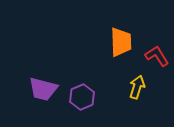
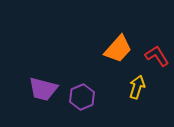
orange trapezoid: moved 3 px left, 7 px down; rotated 44 degrees clockwise
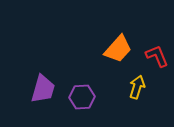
red L-shape: rotated 10 degrees clockwise
purple trapezoid: rotated 88 degrees counterclockwise
purple hexagon: rotated 20 degrees clockwise
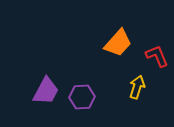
orange trapezoid: moved 6 px up
purple trapezoid: moved 3 px right, 2 px down; rotated 12 degrees clockwise
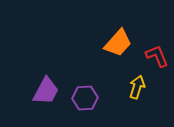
purple hexagon: moved 3 px right, 1 px down
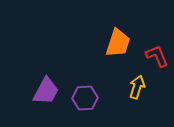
orange trapezoid: rotated 24 degrees counterclockwise
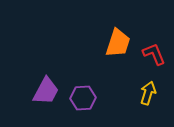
red L-shape: moved 3 px left, 2 px up
yellow arrow: moved 11 px right, 6 px down
purple hexagon: moved 2 px left
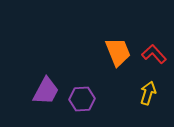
orange trapezoid: moved 9 px down; rotated 40 degrees counterclockwise
red L-shape: rotated 20 degrees counterclockwise
purple hexagon: moved 1 px left, 1 px down
